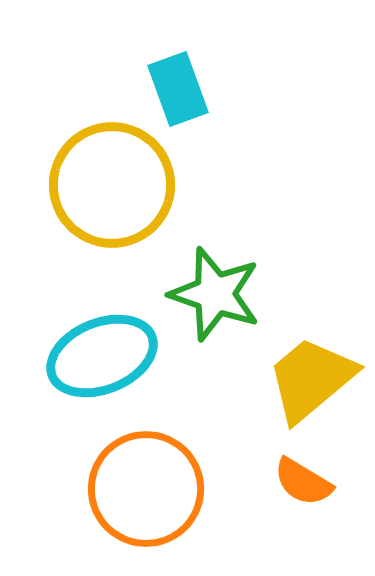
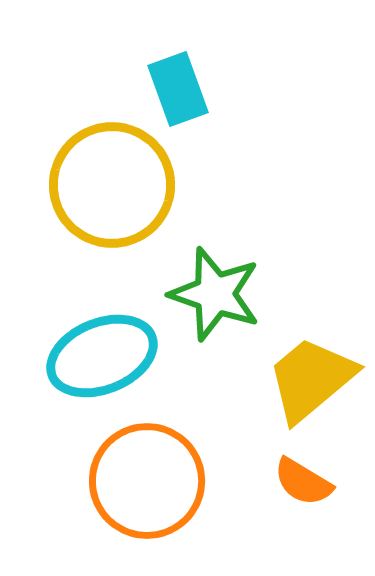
orange circle: moved 1 px right, 8 px up
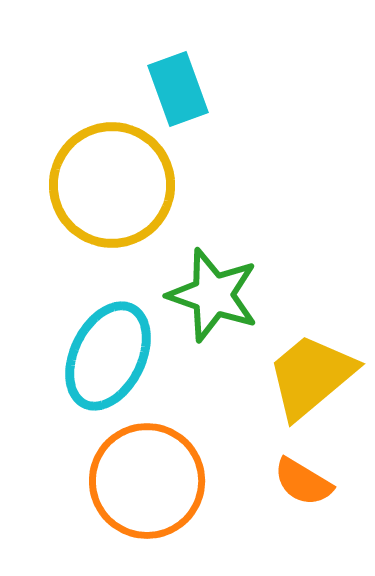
green star: moved 2 px left, 1 px down
cyan ellipse: moved 6 px right; rotated 42 degrees counterclockwise
yellow trapezoid: moved 3 px up
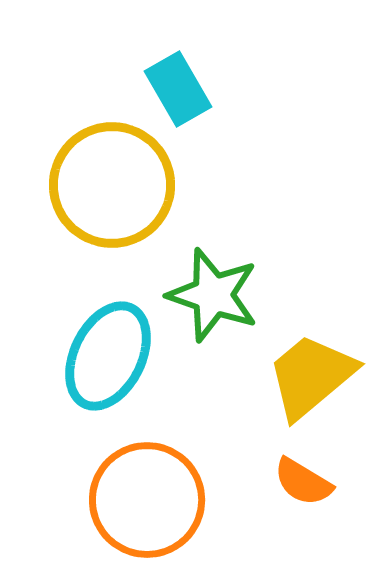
cyan rectangle: rotated 10 degrees counterclockwise
orange circle: moved 19 px down
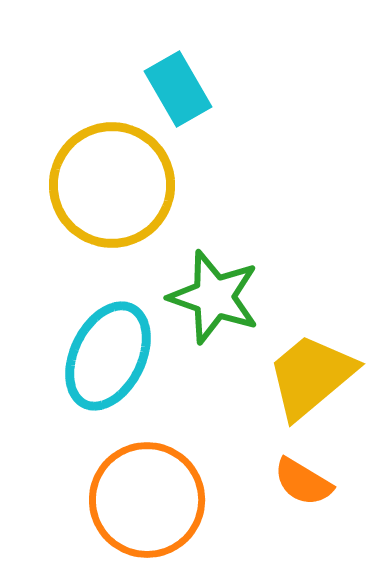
green star: moved 1 px right, 2 px down
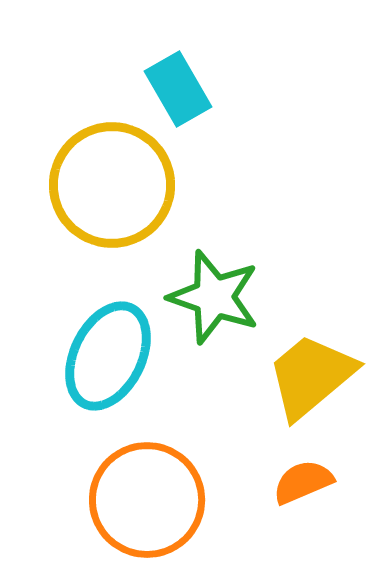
orange semicircle: rotated 126 degrees clockwise
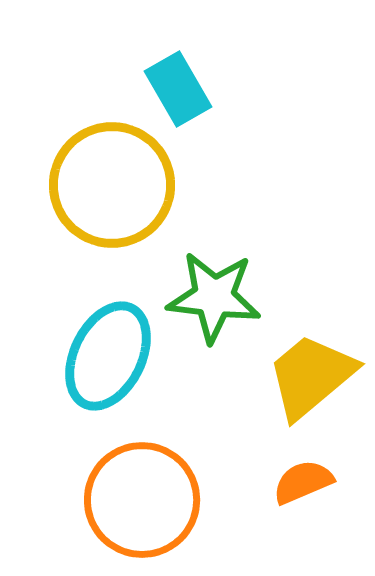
green star: rotated 12 degrees counterclockwise
orange circle: moved 5 px left
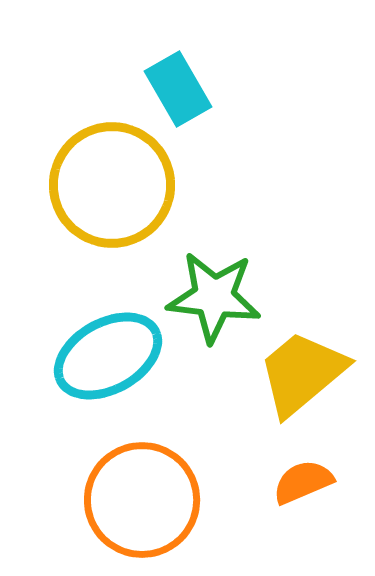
cyan ellipse: rotated 35 degrees clockwise
yellow trapezoid: moved 9 px left, 3 px up
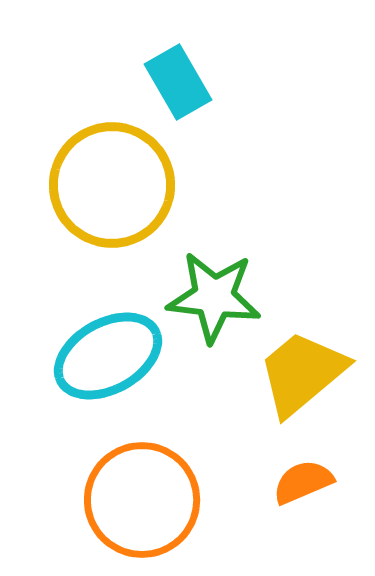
cyan rectangle: moved 7 px up
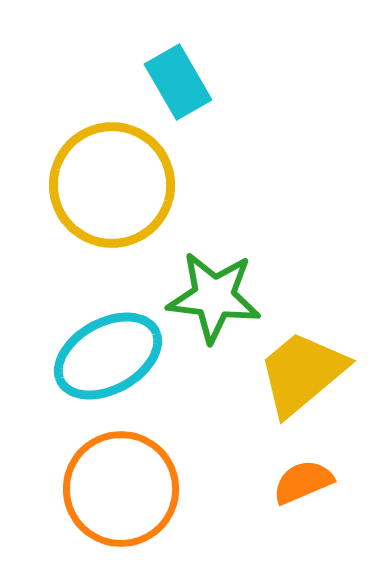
orange circle: moved 21 px left, 11 px up
